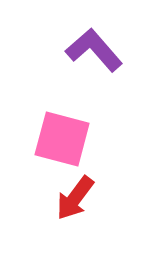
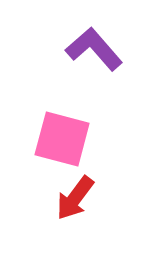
purple L-shape: moved 1 px up
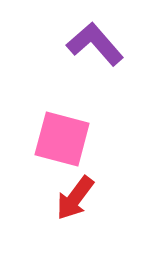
purple L-shape: moved 1 px right, 5 px up
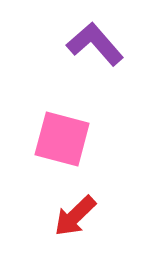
red arrow: moved 18 px down; rotated 9 degrees clockwise
